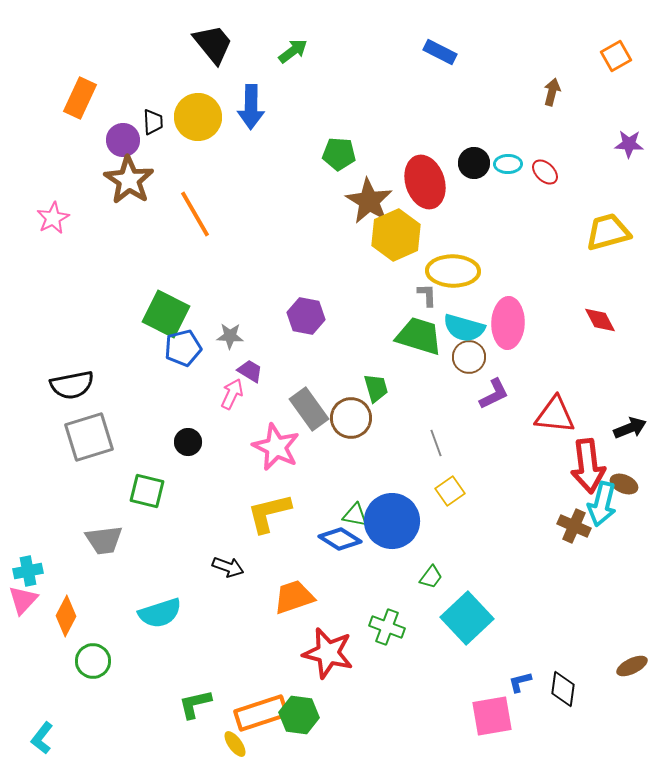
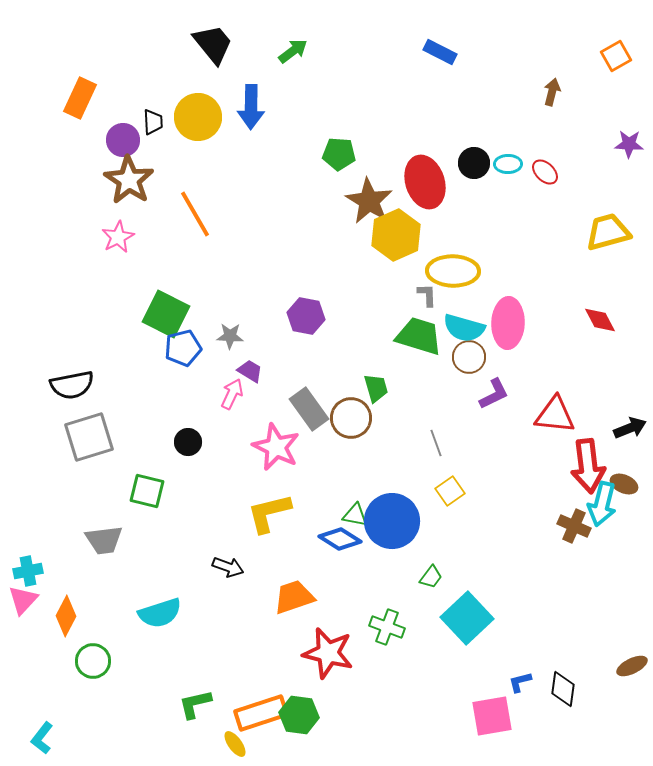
pink star at (53, 218): moved 65 px right, 19 px down
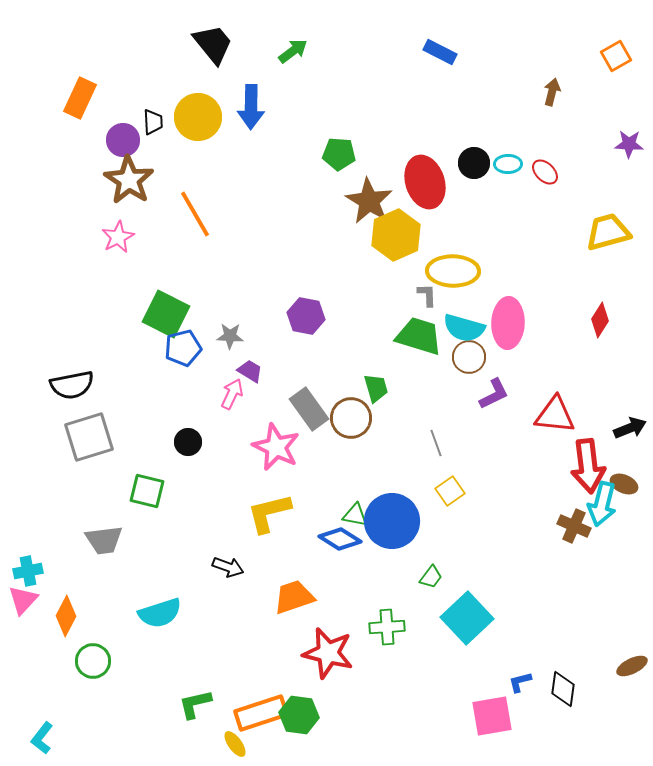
red diamond at (600, 320): rotated 60 degrees clockwise
green cross at (387, 627): rotated 24 degrees counterclockwise
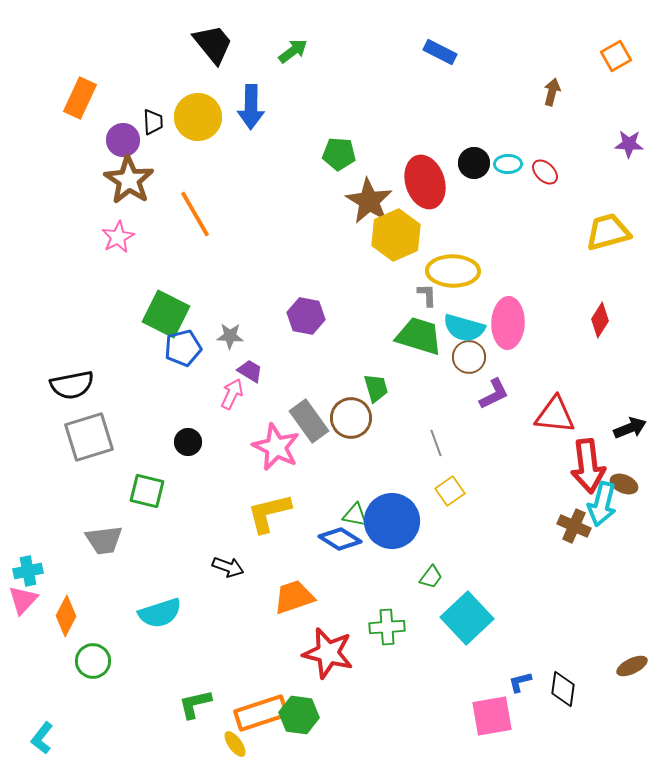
gray rectangle at (309, 409): moved 12 px down
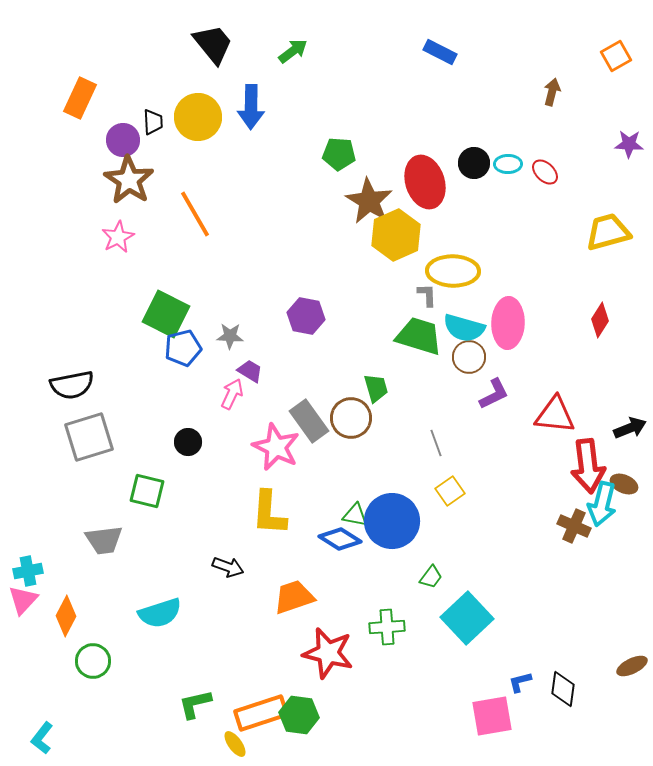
yellow L-shape at (269, 513): rotated 72 degrees counterclockwise
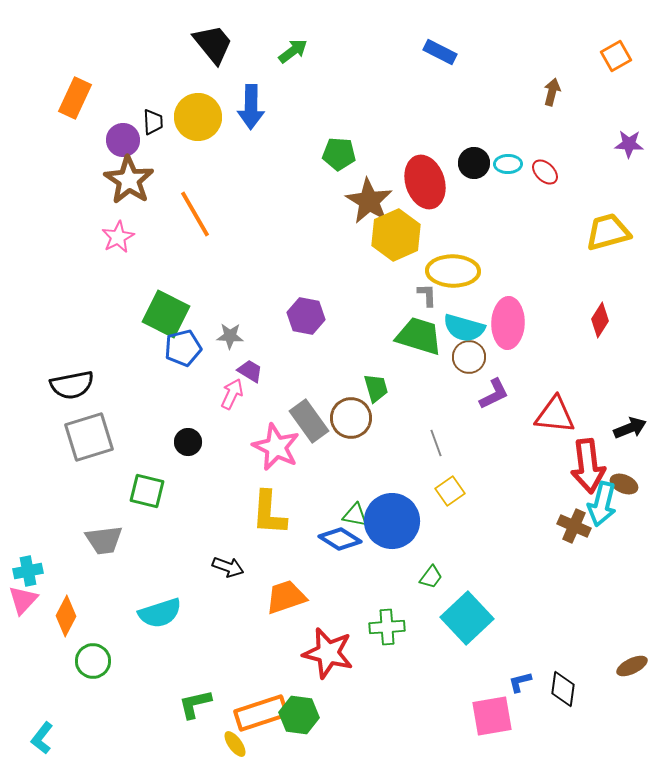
orange rectangle at (80, 98): moved 5 px left
orange trapezoid at (294, 597): moved 8 px left
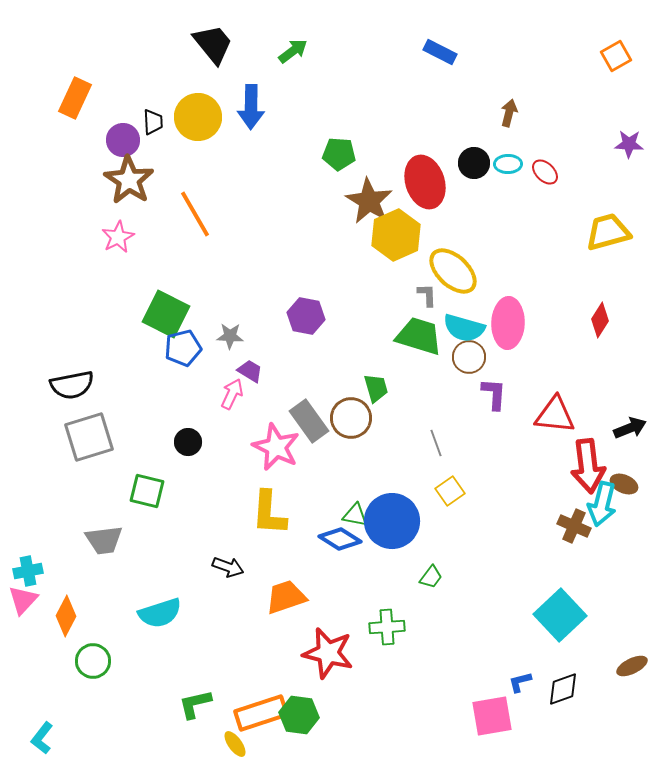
brown arrow at (552, 92): moved 43 px left, 21 px down
yellow ellipse at (453, 271): rotated 42 degrees clockwise
purple L-shape at (494, 394): rotated 60 degrees counterclockwise
cyan square at (467, 618): moved 93 px right, 3 px up
black diamond at (563, 689): rotated 63 degrees clockwise
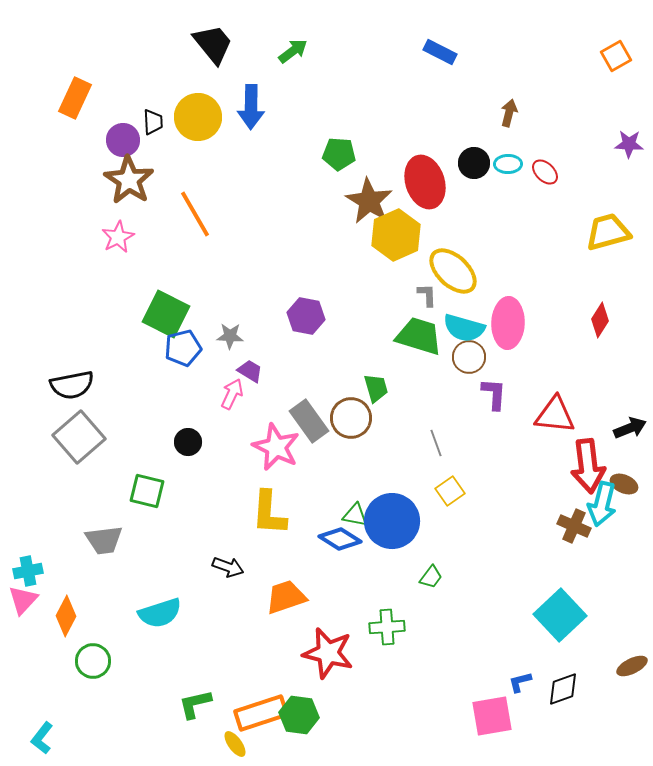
gray square at (89, 437): moved 10 px left; rotated 24 degrees counterclockwise
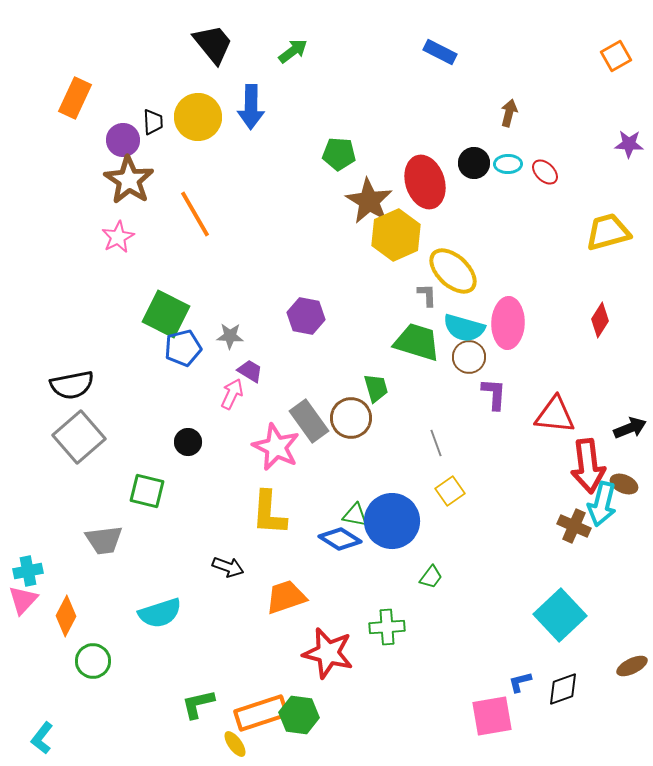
green trapezoid at (419, 336): moved 2 px left, 6 px down
green L-shape at (195, 704): moved 3 px right
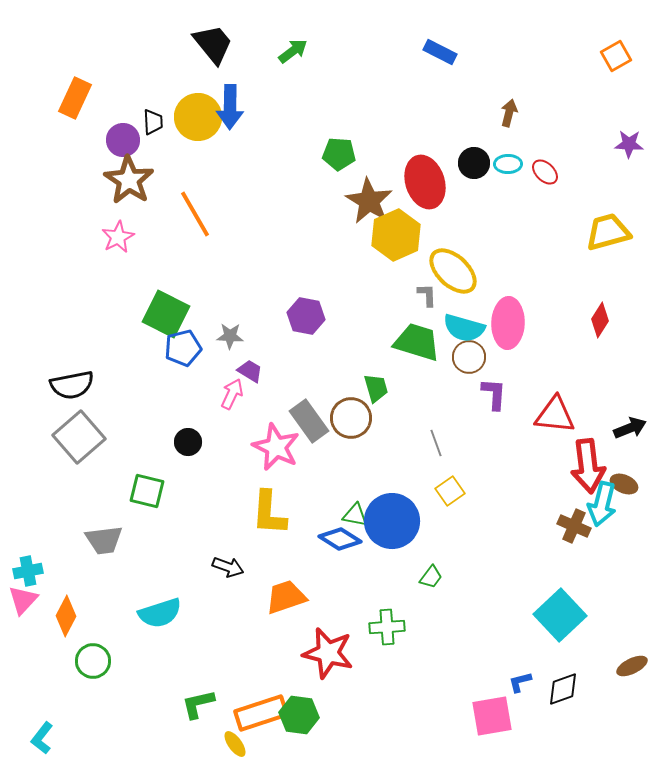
blue arrow at (251, 107): moved 21 px left
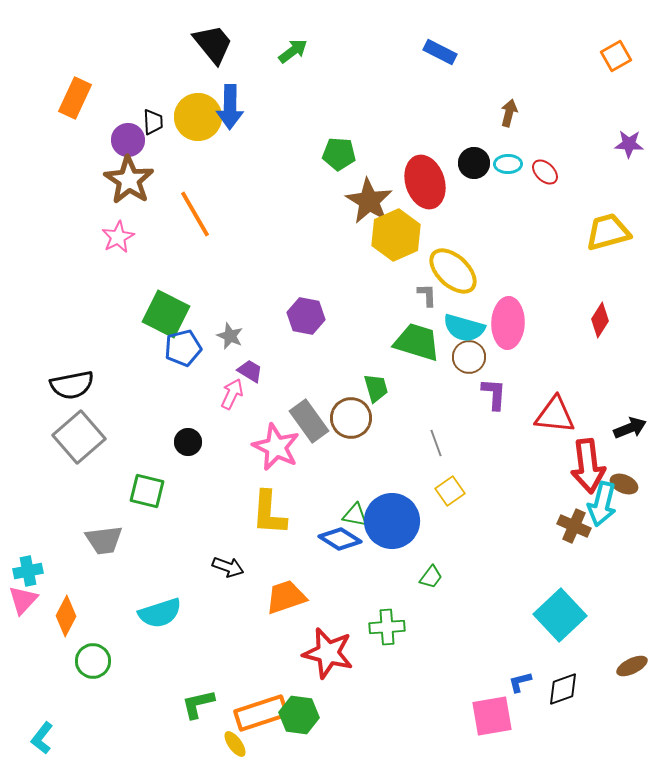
purple circle at (123, 140): moved 5 px right
gray star at (230, 336): rotated 20 degrees clockwise
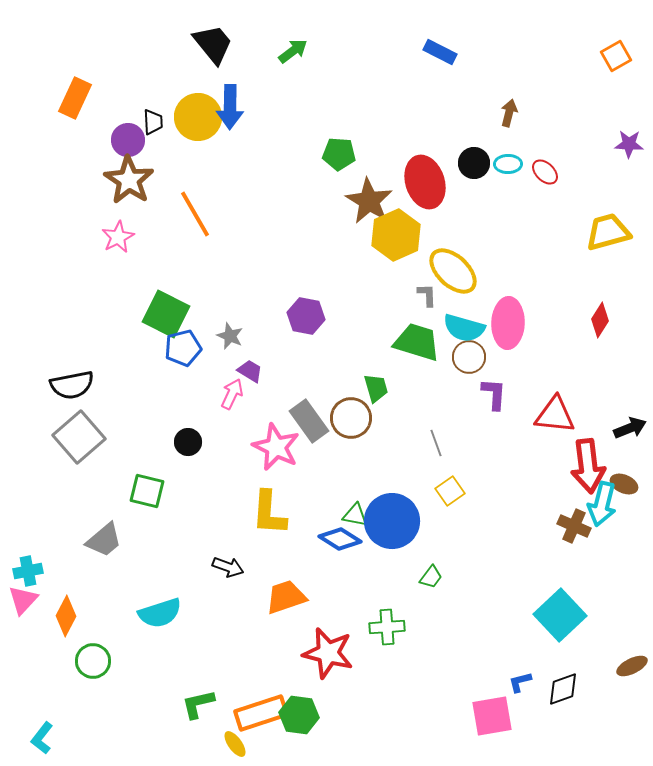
gray trapezoid at (104, 540): rotated 33 degrees counterclockwise
